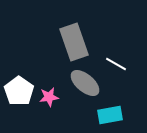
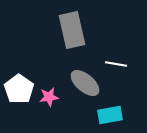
gray rectangle: moved 2 px left, 12 px up; rotated 6 degrees clockwise
white line: rotated 20 degrees counterclockwise
white pentagon: moved 2 px up
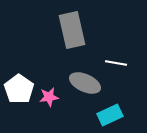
white line: moved 1 px up
gray ellipse: rotated 16 degrees counterclockwise
cyan rectangle: rotated 15 degrees counterclockwise
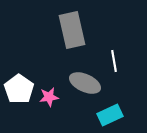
white line: moved 2 px left, 2 px up; rotated 70 degrees clockwise
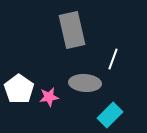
white line: moved 1 px left, 2 px up; rotated 30 degrees clockwise
gray ellipse: rotated 20 degrees counterclockwise
cyan rectangle: rotated 20 degrees counterclockwise
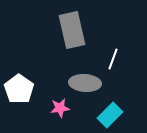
pink star: moved 11 px right, 11 px down
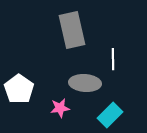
white line: rotated 20 degrees counterclockwise
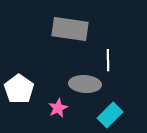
gray rectangle: moved 2 px left, 1 px up; rotated 69 degrees counterclockwise
white line: moved 5 px left, 1 px down
gray ellipse: moved 1 px down
pink star: moved 2 px left; rotated 18 degrees counterclockwise
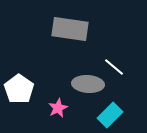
white line: moved 6 px right, 7 px down; rotated 50 degrees counterclockwise
gray ellipse: moved 3 px right
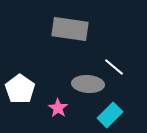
white pentagon: moved 1 px right
pink star: rotated 12 degrees counterclockwise
